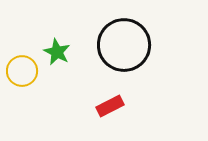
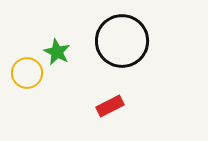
black circle: moved 2 px left, 4 px up
yellow circle: moved 5 px right, 2 px down
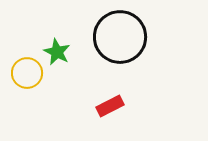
black circle: moved 2 px left, 4 px up
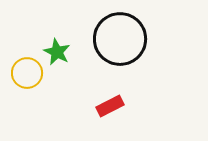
black circle: moved 2 px down
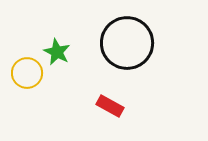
black circle: moved 7 px right, 4 px down
red rectangle: rotated 56 degrees clockwise
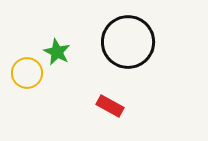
black circle: moved 1 px right, 1 px up
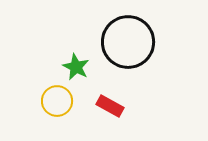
green star: moved 19 px right, 15 px down
yellow circle: moved 30 px right, 28 px down
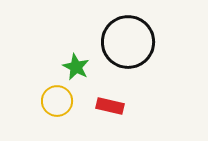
red rectangle: rotated 16 degrees counterclockwise
